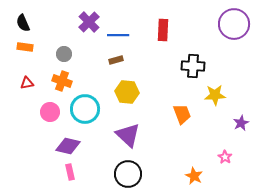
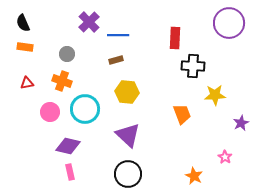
purple circle: moved 5 px left, 1 px up
red rectangle: moved 12 px right, 8 px down
gray circle: moved 3 px right
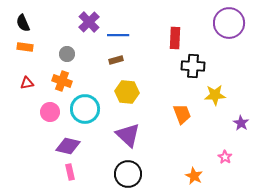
purple star: rotated 14 degrees counterclockwise
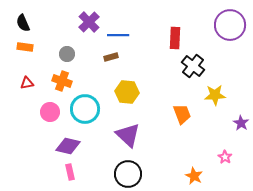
purple circle: moved 1 px right, 2 px down
brown rectangle: moved 5 px left, 3 px up
black cross: rotated 35 degrees clockwise
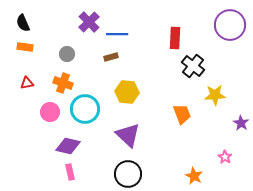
blue line: moved 1 px left, 1 px up
orange cross: moved 1 px right, 2 px down
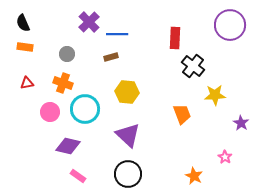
pink rectangle: moved 8 px right, 4 px down; rotated 42 degrees counterclockwise
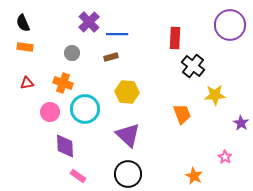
gray circle: moved 5 px right, 1 px up
purple diamond: moved 3 px left; rotated 75 degrees clockwise
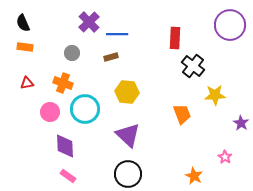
pink rectangle: moved 10 px left
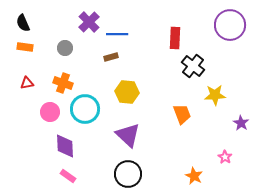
gray circle: moved 7 px left, 5 px up
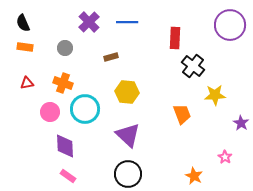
blue line: moved 10 px right, 12 px up
